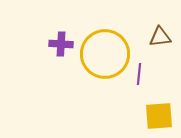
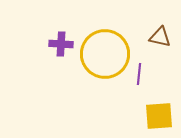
brown triangle: rotated 20 degrees clockwise
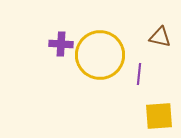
yellow circle: moved 5 px left, 1 px down
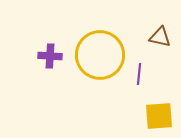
purple cross: moved 11 px left, 12 px down
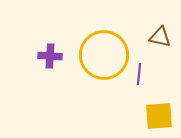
yellow circle: moved 4 px right
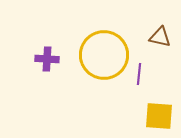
purple cross: moved 3 px left, 3 px down
yellow square: rotated 8 degrees clockwise
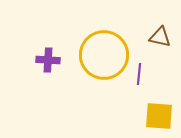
purple cross: moved 1 px right, 1 px down
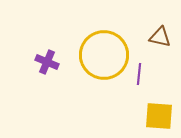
purple cross: moved 1 px left, 2 px down; rotated 20 degrees clockwise
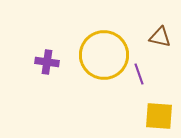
purple cross: rotated 15 degrees counterclockwise
purple line: rotated 25 degrees counterclockwise
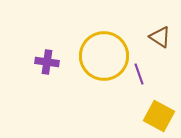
brown triangle: rotated 20 degrees clockwise
yellow circle: moved 1 px down
yellow square: rotated 24 degrees clockwise
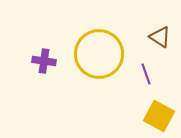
yellow circle: moved 5 px left, 2 px up
purple cross: moved 3 px left, 1 px up
purple line: moved 7 px right
